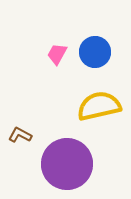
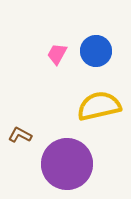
blue circle: moved 1 px right, 1 px up
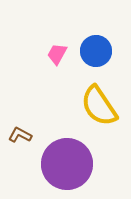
yellow semicircle: rotated 111 degrees counterclockwise
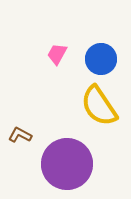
blue circle: moved 5 px right, 8 px down
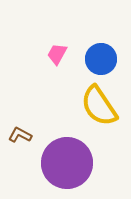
purple circle: moved 1 px up
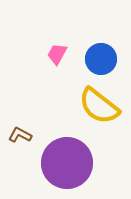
yellow semicircle: rotated 18 degrees counterclockwise
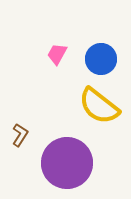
brown L-shape: rotated 95 degrees clockwise
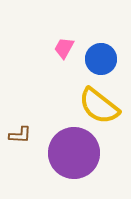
pink trapezoid: moved 7 px right, 6 px up
brown L-shape: rotated 60 degrees clockwise
purple circle: moved 7 px right, 10 px up
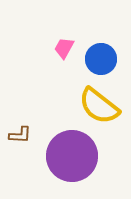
purple circle: moved 2 px left, 3 px down
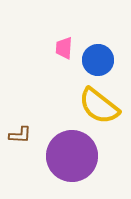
pink trapezoid: rotated 25 degrees counterclockwise
blue circle: moved 3 px left, 1 px down
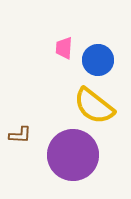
yellow semicircle: moved 5 px left
purple circle: moved 1 px right, 1 px up
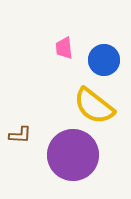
pink trapezoid: rotated 10 degrees counterclockwise
blue circle: moved 6 px right
